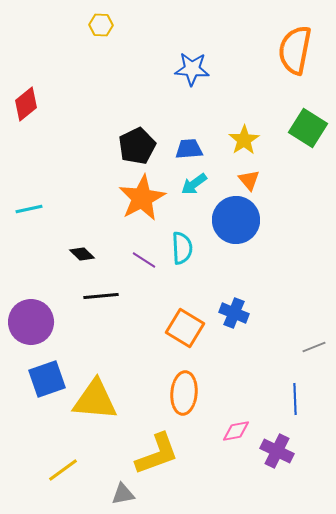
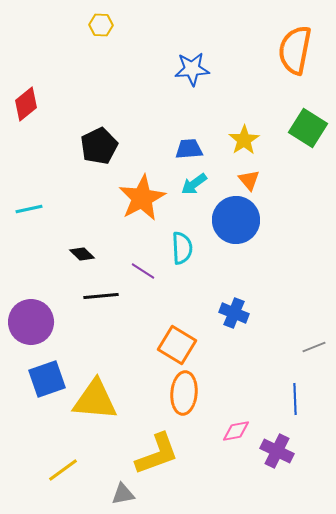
blue star: rotated 8 degrees counterclockwise
black pentagon: moved 38 px left
purple line: moved 1 px left, 11 px down
orange square: moved 8 px left, 17 px down
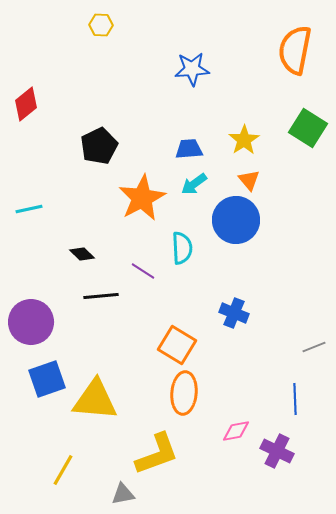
yellow line: rotated 24 degrees counterclockwise
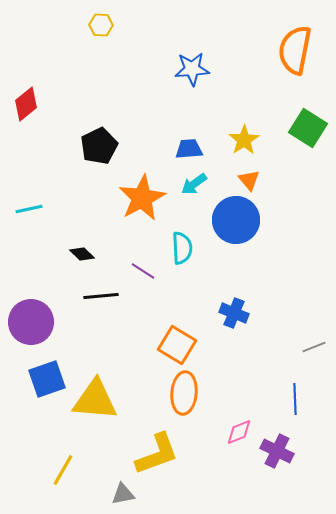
pink diamond: moved 3 px right, 1 px down; rotated 12 degrees counterclockwise
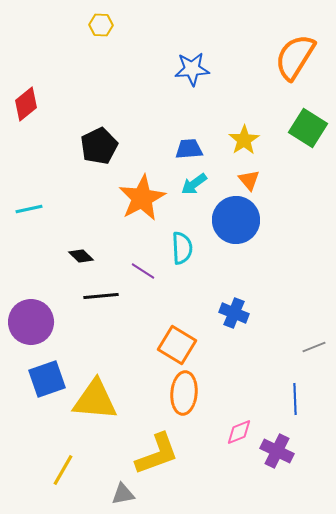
orange semicircle: moved 7 px down; rotated 21 degrees clockwise
black diamond: moved 1 px left, 2 px down
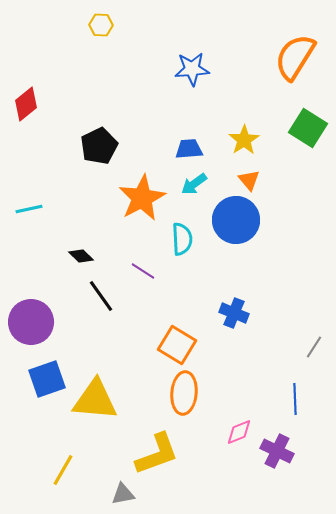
cyan semicircle: moved 9 px up
black line: rotated 60 degrees clockwise
gray line: rotated 35 degrees counterclockwise
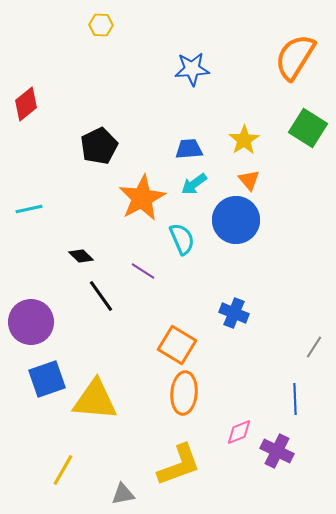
cyan semicircle: rotated 20 degrees counterclockwise
yellow L-shape: moved 22 px right, 11 px down
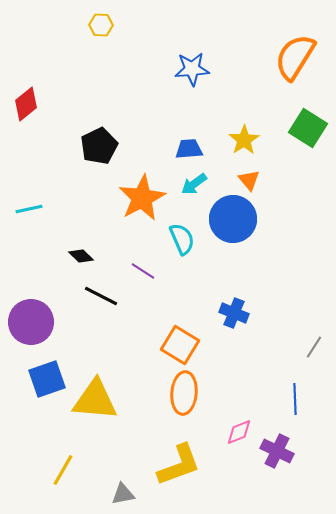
blue circle: moved 3 px left, 1 px up
black line: rotated 28 degrees counterclockwise
orange square: moved 3 px right
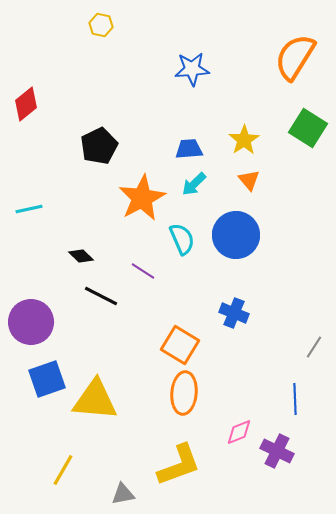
yellow hexagon: rotated 10 degrees clockwise
cyan arrow: rotated 8 degrees counterclockwise
blue circle: moved 3 px right, 16 px down
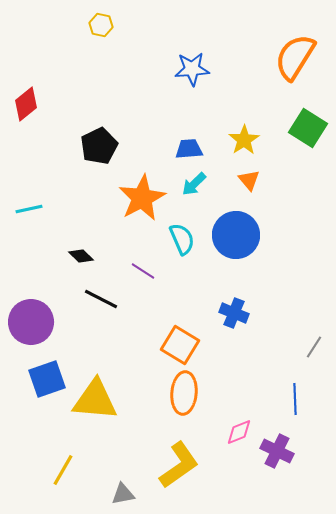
black line: moved 3 px down
yellow L-shape: rotated 15 degrees counterclockwise
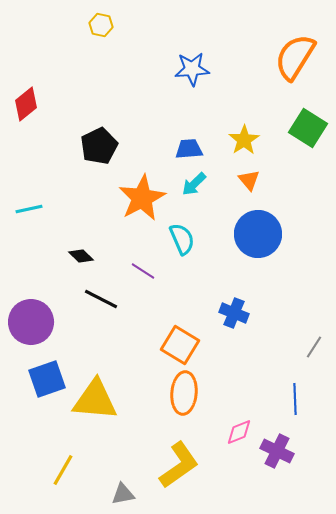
blue circle: moved 22 px right, 1 px up
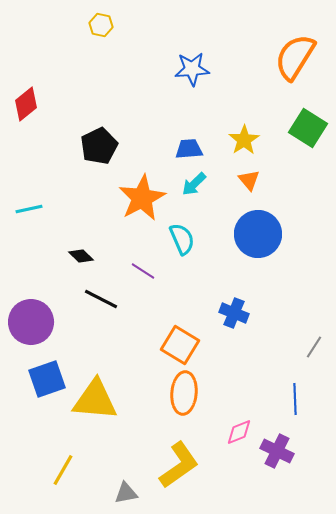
gray triangle: moved 3 px right, 1 px up
